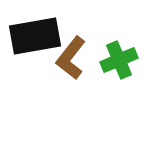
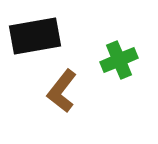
brown L-shape: moved 9 px left, 33 px down
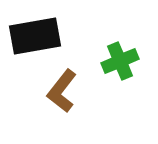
green cross: moved 1 px right, 1 px down
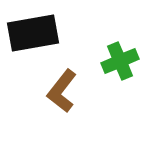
black rectangle: moved 2 px left, 3 px up
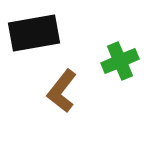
black rectangle: moved 1 px right
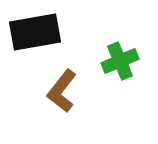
black rectangle: moved 1 px right, 1 px up
